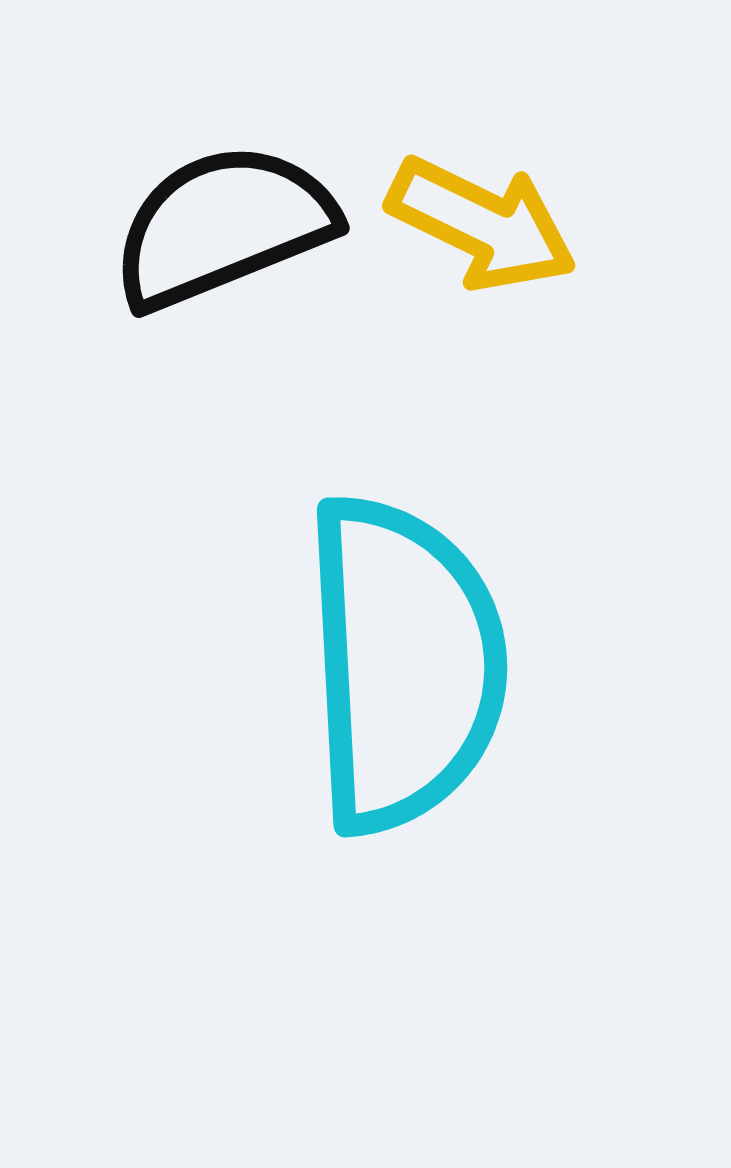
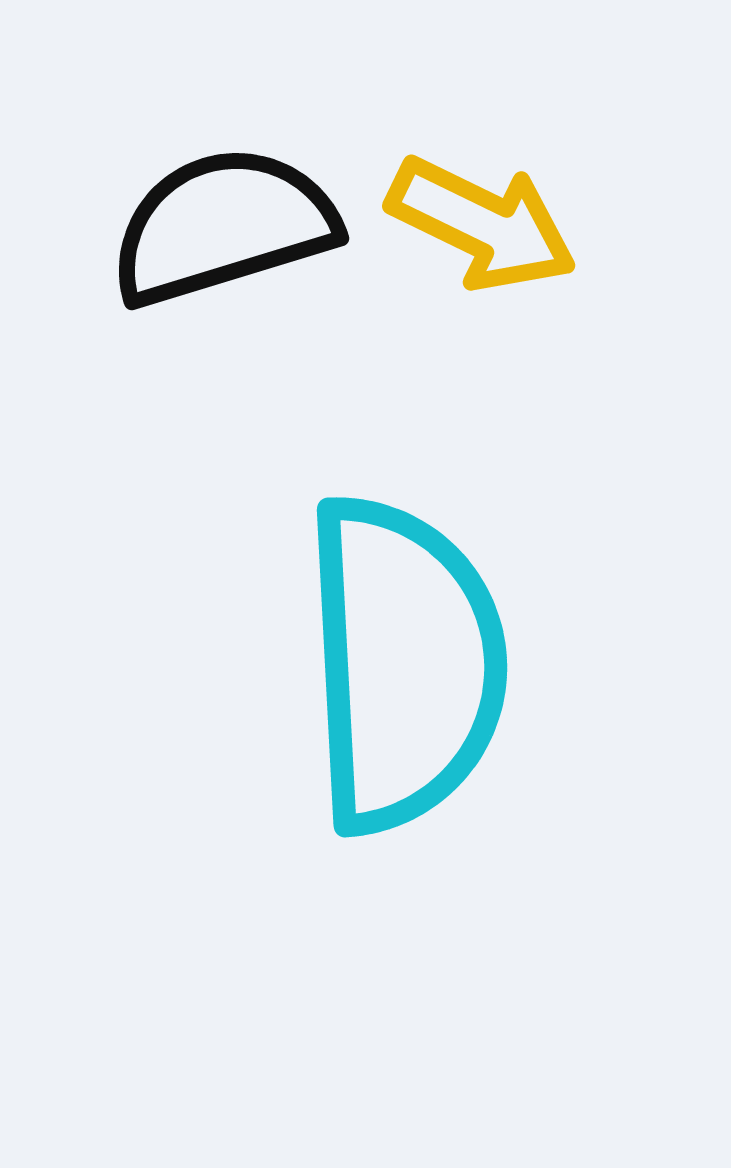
black semicircle: rotated 5 degrees clockwise
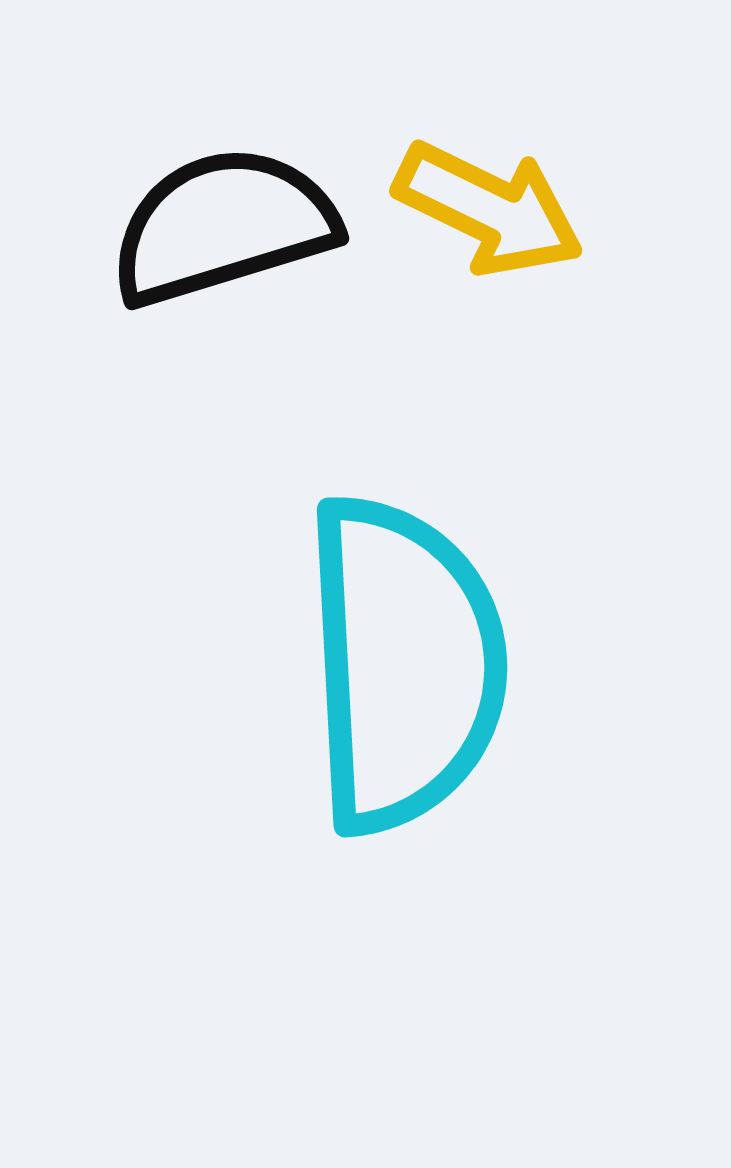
yellow arrow: moved 7 px right, 15 px up
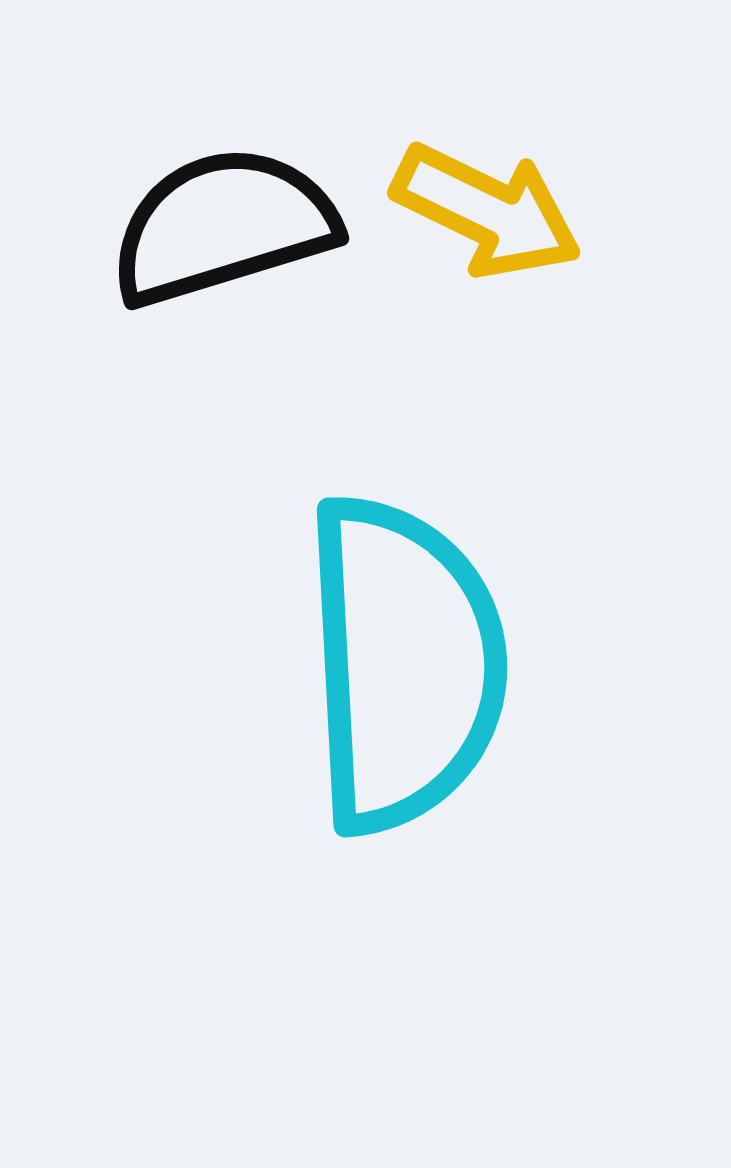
yellow arrow: moved 2 px left, 2 px down
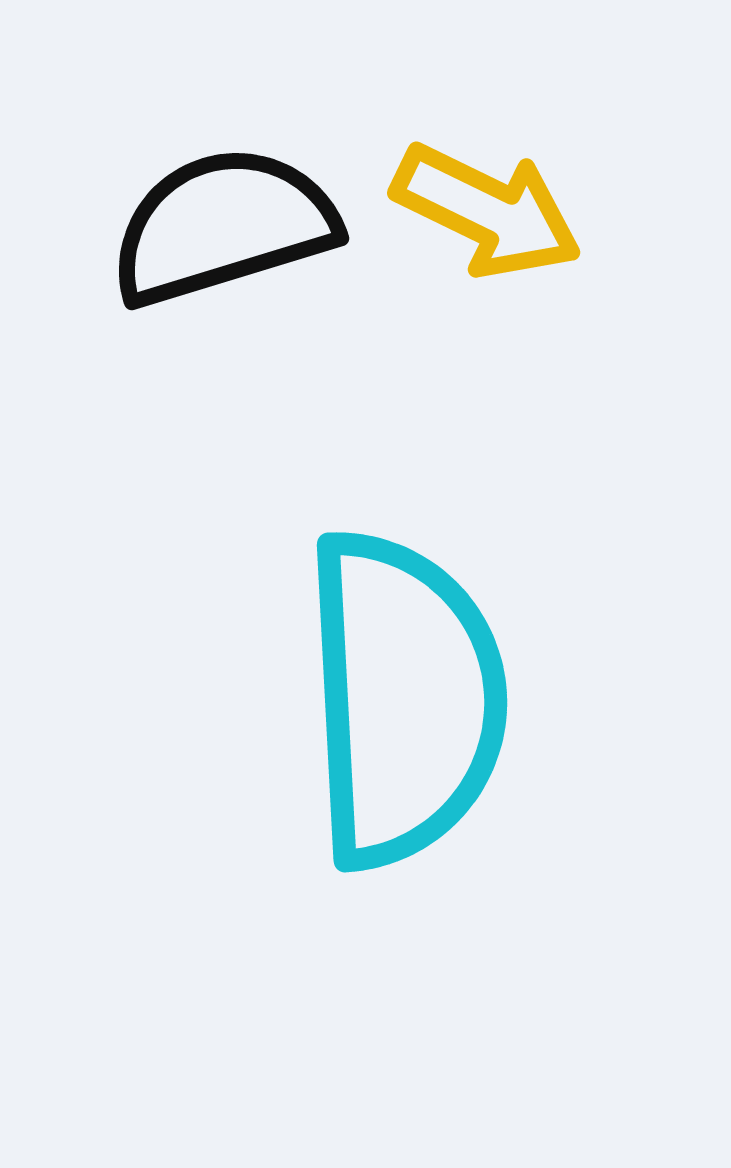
cyan semicircle: moved 35 px down
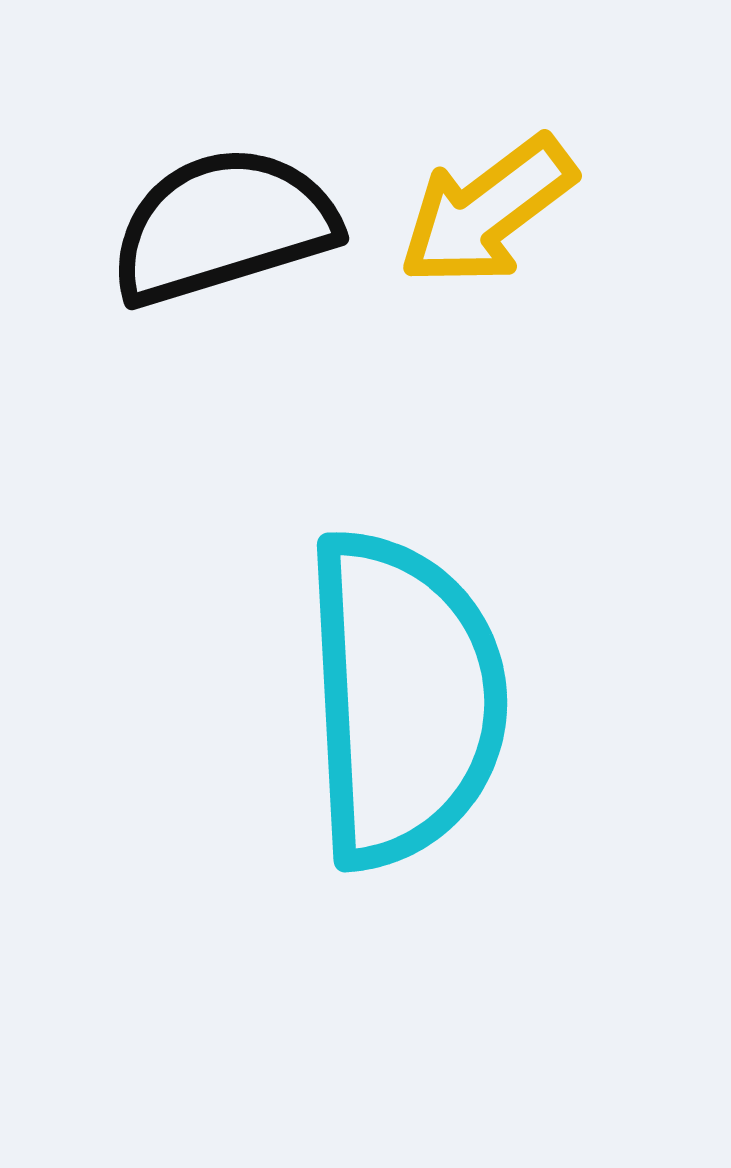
yellow arrow: rotated 117 degrees clockwise
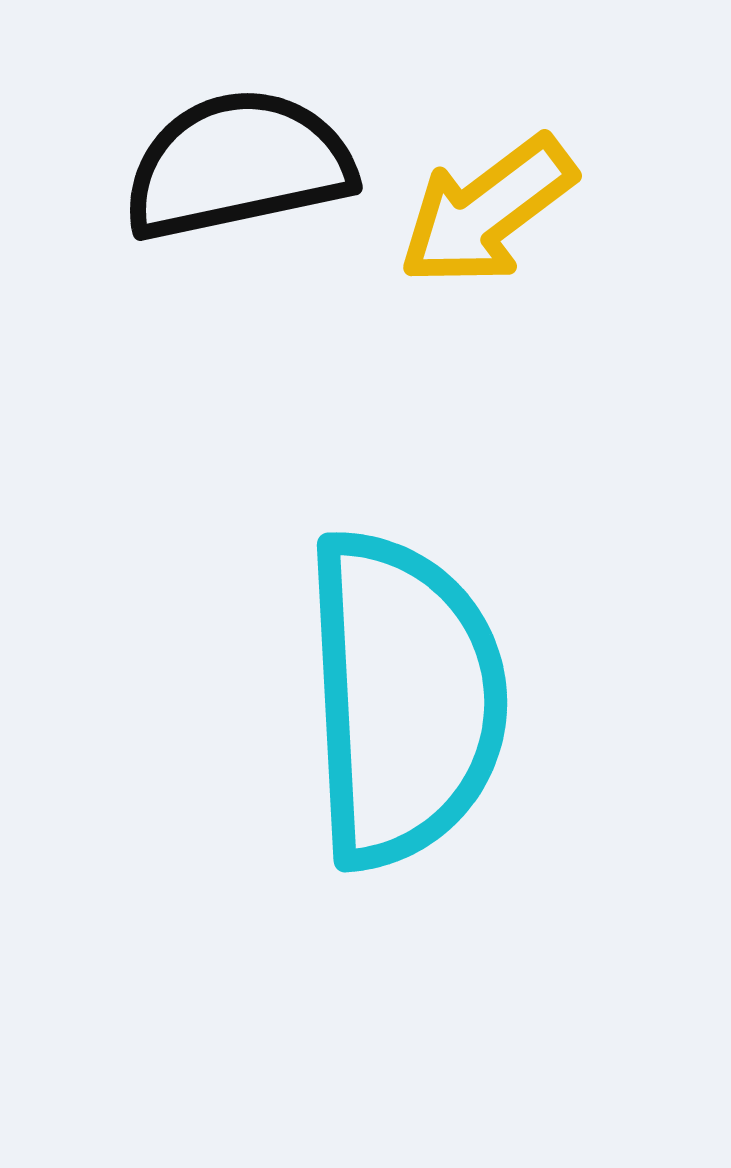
black semicircle: moved 15 px right, 61 px up; rotated 5 degrees clockwise
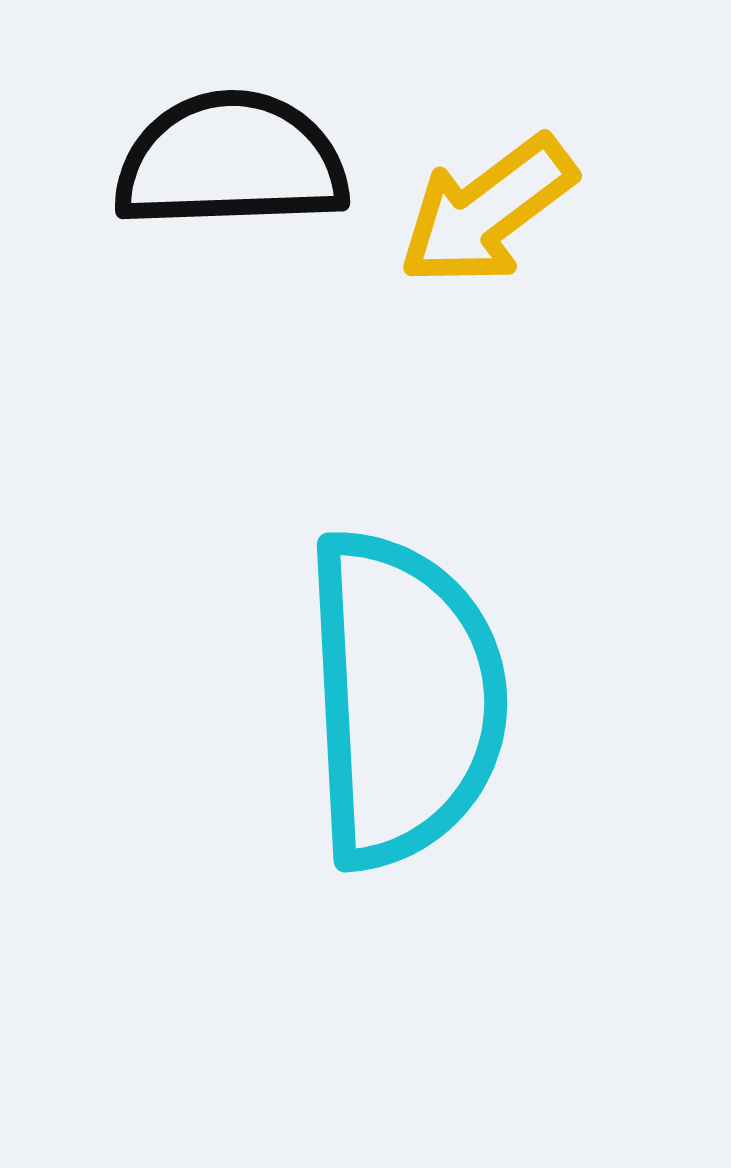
black semicircle: moved 7 px left, 4 px up; rotated 10 degrees clockwise
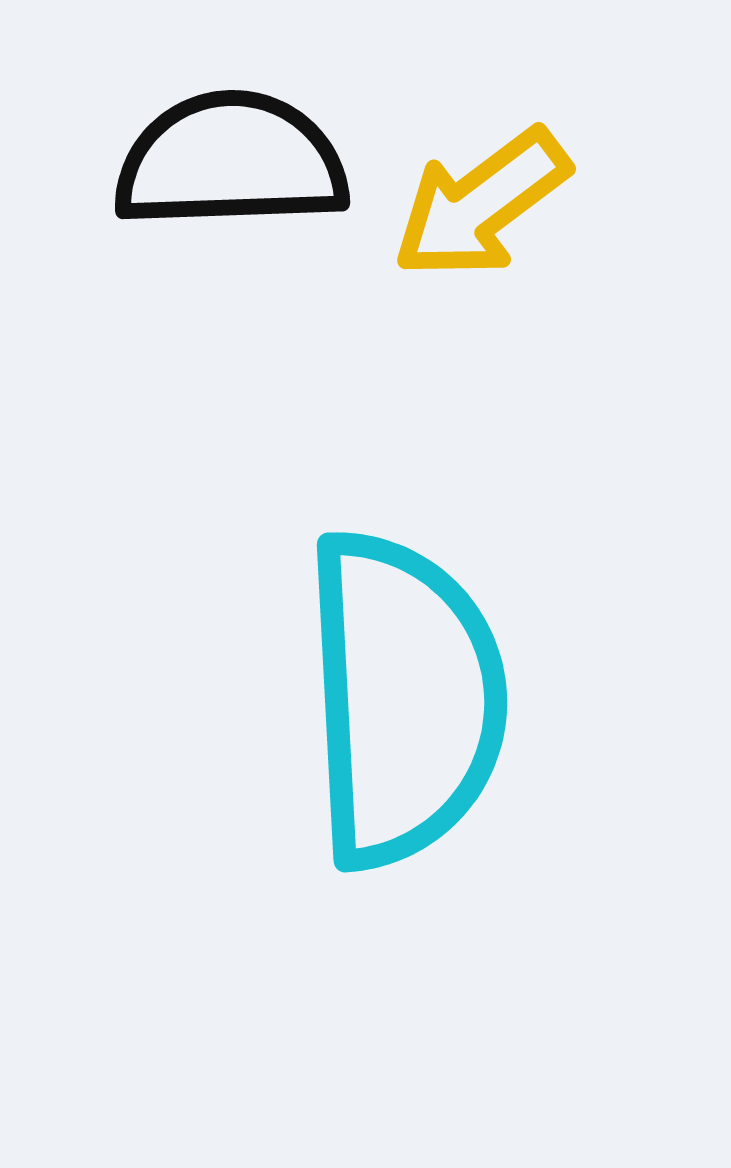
yellow arrow: moved 6 px left, 7 px up
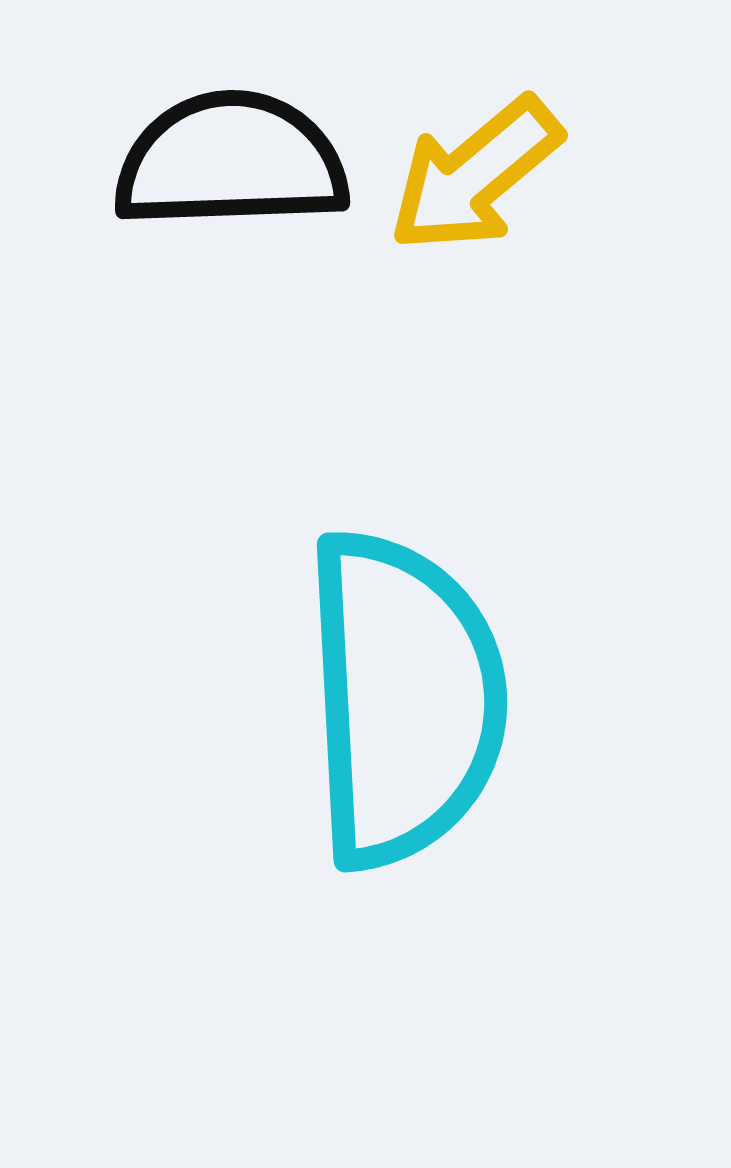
yellow arrow: moved 6 px left, 29 px up; rotated 3 degrees counterclockwise
